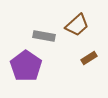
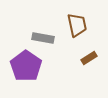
brown trapezoid: rotated 60 degrees counterclockwise
gray rectangle: moved 1 px left, 2 px down
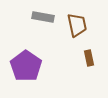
gray rectangle: moved 21 px up
brown rectangle: rotated 70 degrees counterclockwise
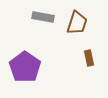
brown trapezoid: moved 2 px up; rotated 30 degrees clockwise
purple pentagon: moved 1 px left, 1 px down
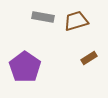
brown trapezoid: moved 1 px left, 2 px up; rotated 125 degrees counterclockwise
brown rectangle: rotated 70 degrees clockwise
